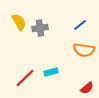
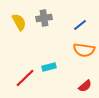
gray cross: moved 4 px right, 10 px up
cyan rectangle: moved 2 px left, 5 px up
red semicircle: moved 2 px left, 2 px up
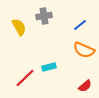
gray cross: moved 2 px up
yellow semicircle: moved 5 px down
orange semicircle: rotated 15 degrees clockwise
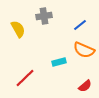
yellow semicircle: moved 1 px left, 2 px down
cyan rectangle: moved 10 px right, 5 px up
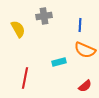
blue line: rotated 48 degrees counterclockwise
orange semicircle: moved 1 px right
red line: rotated 35 degrees counterclockwise
